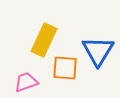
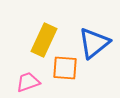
blue triangle: moved 4 px left, 8 px up; rotated 20 degrees clockwise
pink trapezoid: moved 2 px right
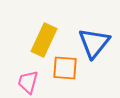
blue triangle: rotated 12 degrees counterclockwise
pink trapezoid: rotated 55 degrees counterclockwise
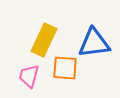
blue triangle: rotated 44 degrees clockwise
pink trapezoid: moved 1 px right, 6 px up
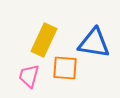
blue triangle: rotated 16 degrees clockwise
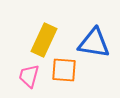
orange square: moved 1 px left, 2 px down
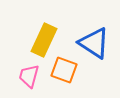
blue triangle: rotated 24 degrees clockwise
orange square: rotated 16 degrees clockwise
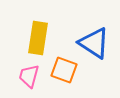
yellow rectangle: moved 6 px left, 2 px up; rotated 16 degrees counterclockwise
